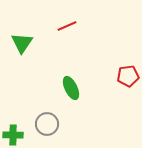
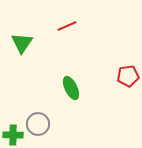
gray circle: moved 9 px left
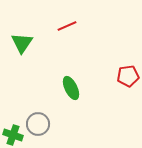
green cross: rotated 18 degrees clockwise
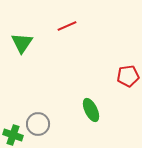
green ellipse: moved 20 px right, 22 px down
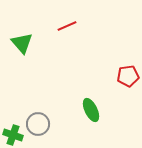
green triangle: rotated 15 degrees counterclockwise
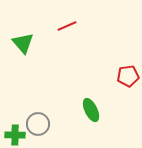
green triangle: moved 1 px right
green cross: moved 2 px right; rotated 18 degrees counterclockwise
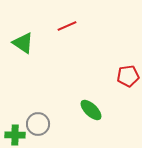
green triangle: rotated 15 degrees counterclockwise
green ellipse: rotated 20 degrees counterclockwise
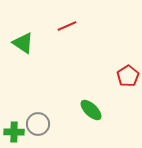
red pentagon: rotated 25 degrees counterclockwise
green cross: moved 1 px left, 3 px up
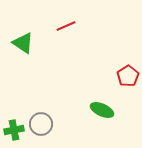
red line: moved 1 px left
green ellipse: moved 11 px right; rotated 20 degrees counterclockwise
gray circle: moved 3 px right
green cross: moved 2 px up; rotated 12 degrees counterclockwise
